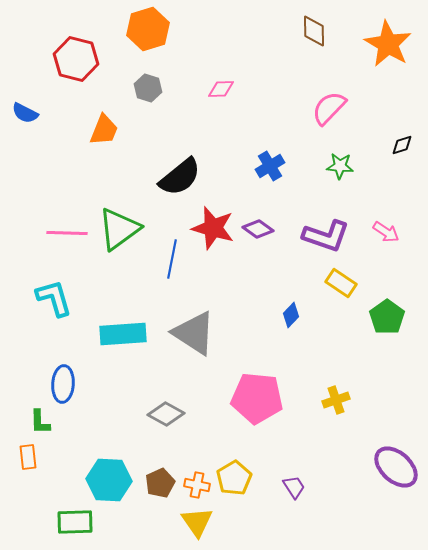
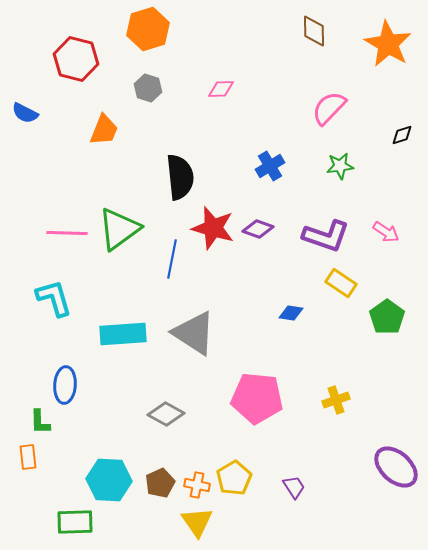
black diamond: moved 10 px up
green star: rotated 12 degrees counterclockwise
black semicircle: rotated 57 degrees counterclockwise
purple diamond: rotated 16 degrees counterclockwise
blue diamond: moved 2 px up; rotated 55 degrees clockwise
blue ellipse: moved 2 px right, 1 px down
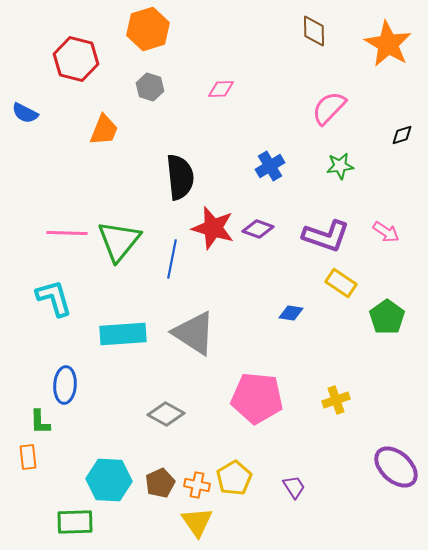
gray hexagon: moved 2 px right, 1 px up
green triangle: moved 12 px down; rotated 15 degrees counterclockwise
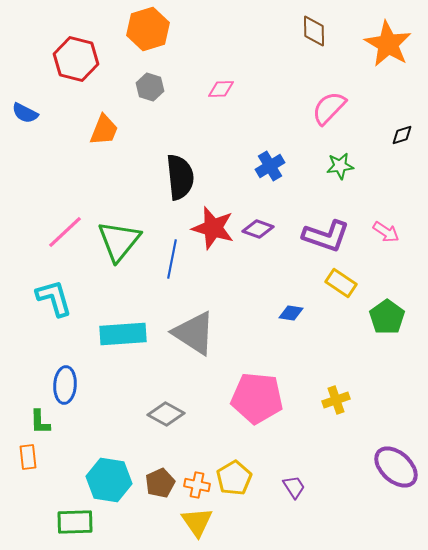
pink line: moved 2 px left, 1 px up; rotated 45 degrees counterclockwise
cyan hexagon: rotated 6 degrees clockwise
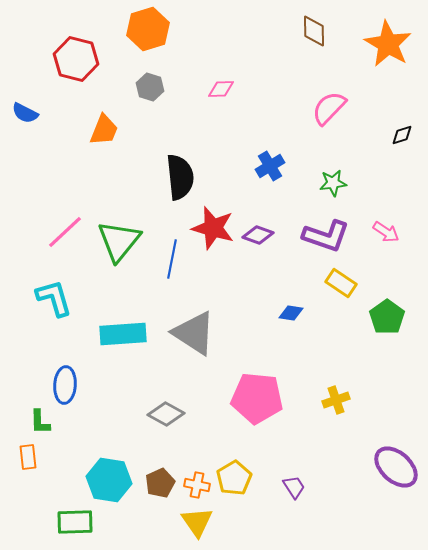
green star: moved 7 px left, 17 px down
purple diamond: moved 6 px down
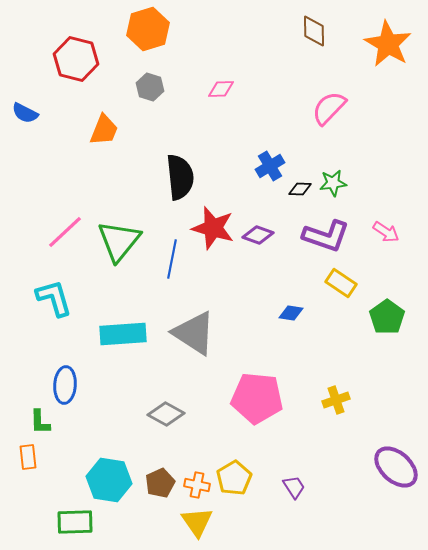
black diamond: moved 102 px left, 54 px down; rotated 20 degrees clockwise
